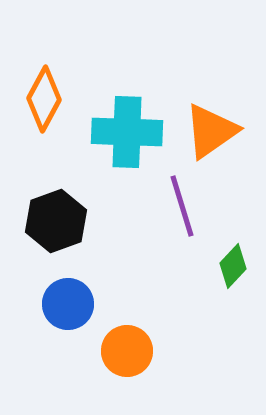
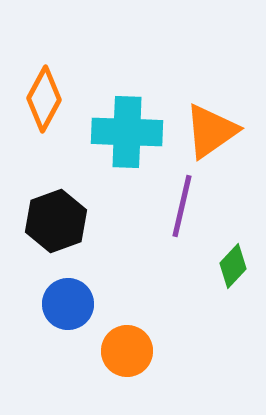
purple line: rotated 30 degrees clockwise
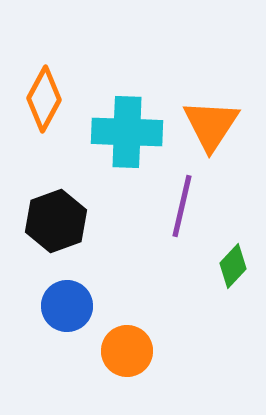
orange triangle: moved 6 px up; rotated 22 degrees counterclockwise
blue circle: moved 1 px left, 2 px down
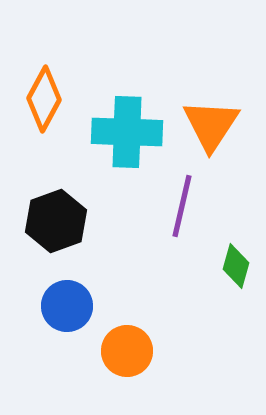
green diamond: moved 3 px right; rotated 27 degrees counterclockwise
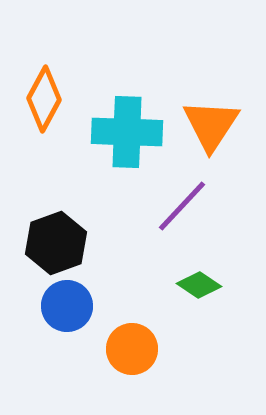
purple line: rotated 30 degrees clockwise
black hexagon: moved 22 px down
green diamond: moved 37 px left, 19 px down; rotated 72 degrees counterclockwise
orange circle: moved 5 px right, 2 px up
